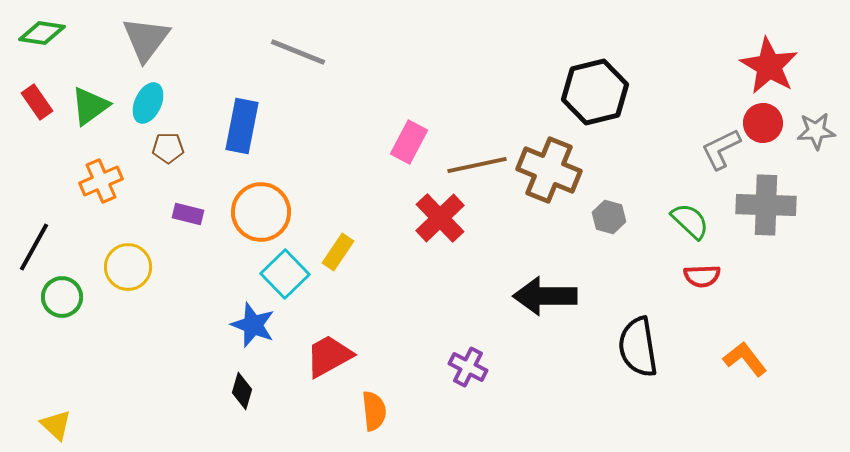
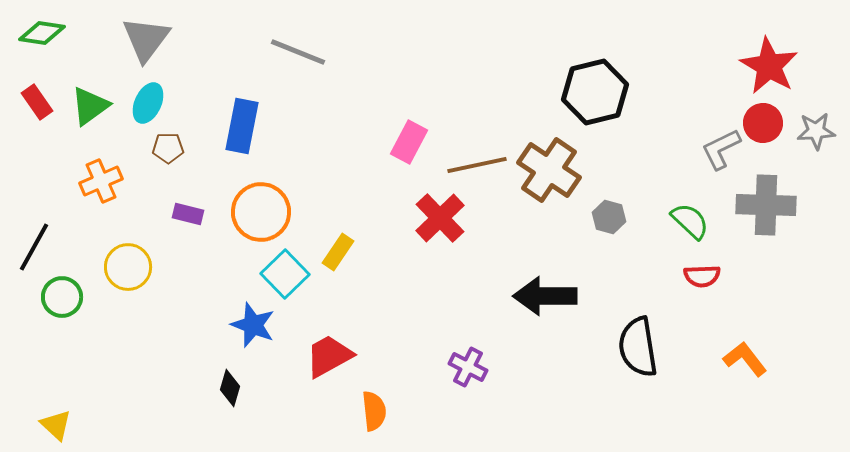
brown cross: rotated 12 degrees clockwise
black diamond: moved 12 px left, 3 px up
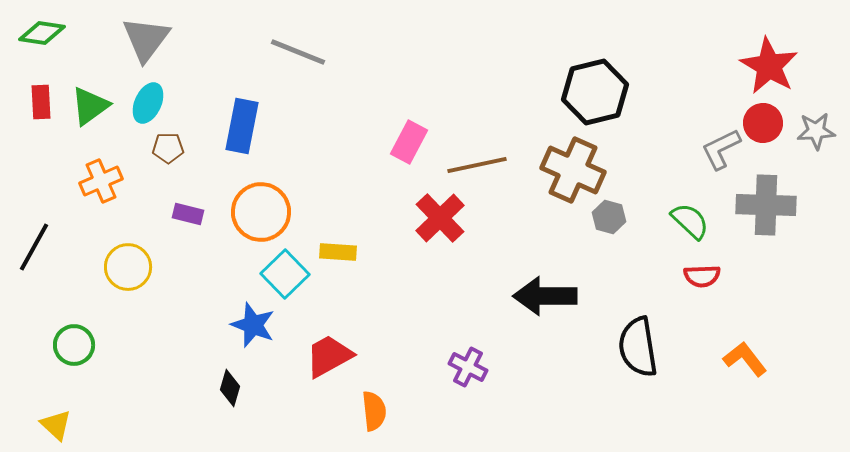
red rectangle: moved 4 px right; rotated 32 degrees clockwise
brown cross: moved 24 px right; rotated 10 degrees counterclockwise
yellow rectangle: rotated 60 degrees clockwise
green circle: moved 12 px right, 48 px down
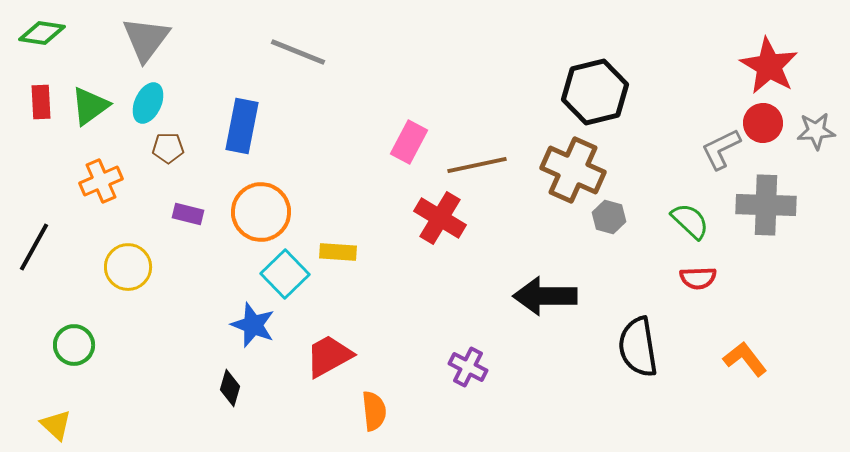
red cross: rotated 15 degrees counterclockwise
red semicircle: moved 4 px left, 2 px down
